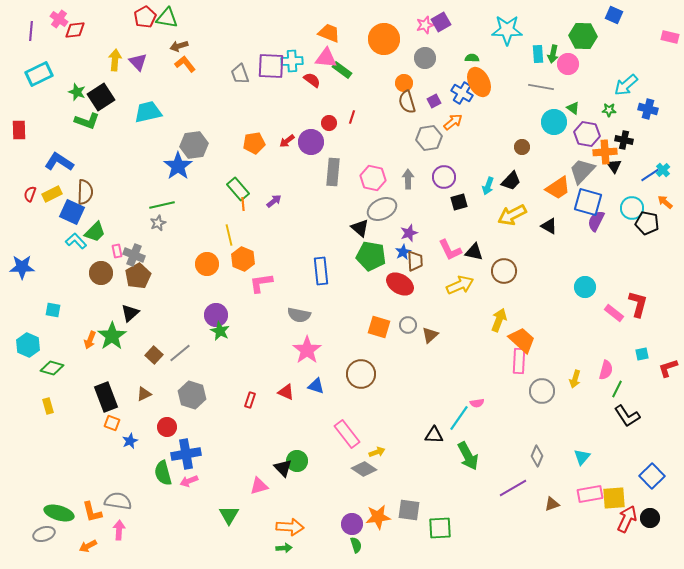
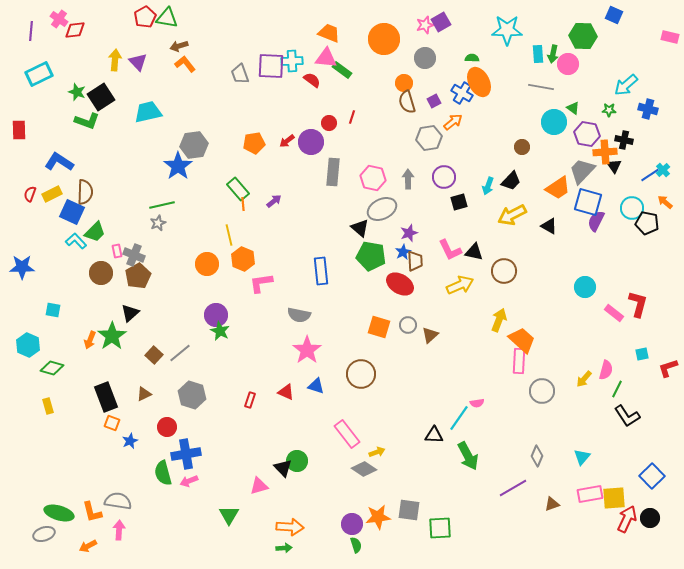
yellow arrow at (575, 379): moved 9 px right; rotated 24 degrees clockwise
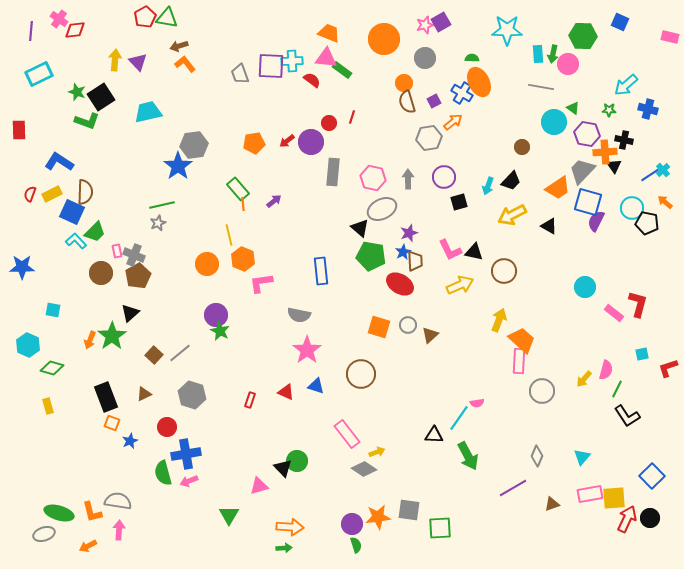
blue square at (614, 15): moved 6 px right, 7 px down
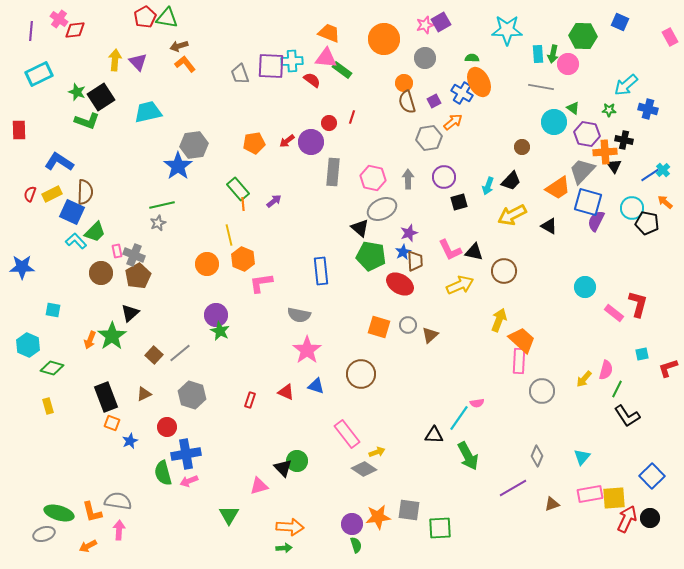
pink rectangle at (670, 37): rotated 48 degrees clockwise
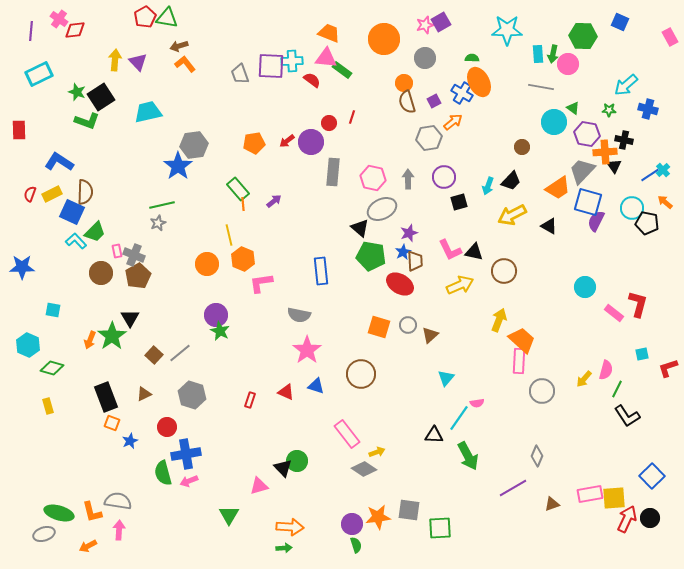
black triangle at (130, 313): moved 5 px down; rotated 18 degrees counterclockwise
cyan triangle at (582, 457): moved 136 px left, 79 px up
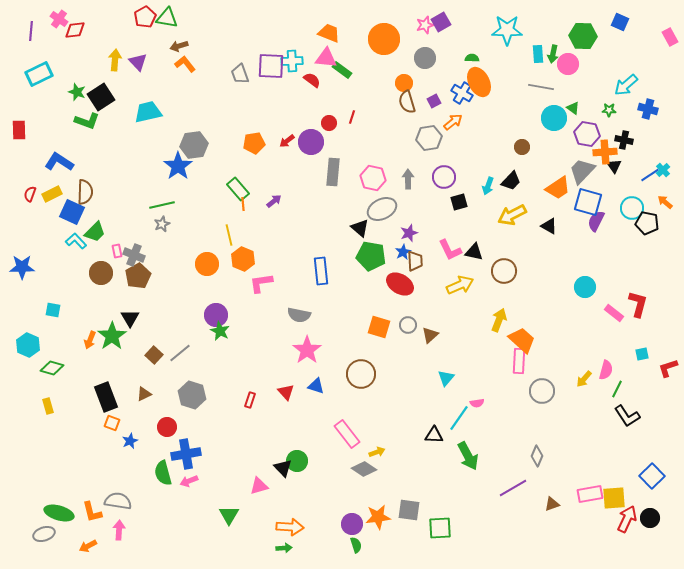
cyan circle at (554, 122): moved 4 px up
gray star at (158, 223): moved 4 px right, 1 px down
red triangle at (286, 392): rotated 24 degrees clockwise
